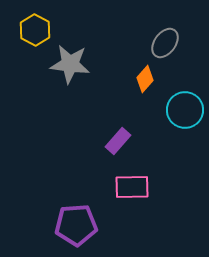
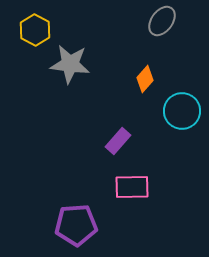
gray ellipse: moved 3 px left, 22 px up
cyan circle: moved 3 px left, 1 px down
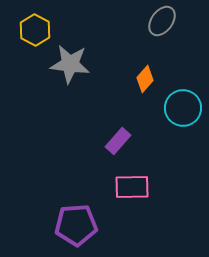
cyan circle: moved 1 px right, 3 px up
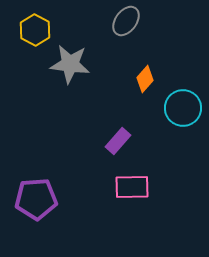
gray ellipse: moved 36 px left
purple pentagon: moved 40 px left, 26 px up
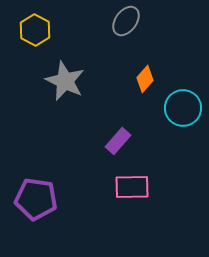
gray star: moved 5 px left, 17 px down; rotated 18 degrees clockwise
purple pentagon: rotated 12 degrees clockwise
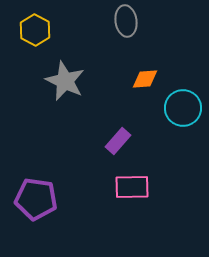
gray ellipse: rotated 44 degrees counterclockwise
orange diamond: rotated 44 degrees clockwise
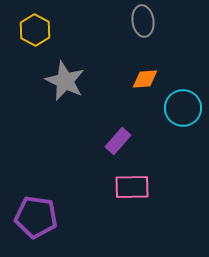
gray ellipse: moved 17 px right
purple pentagon: moved 18 px down
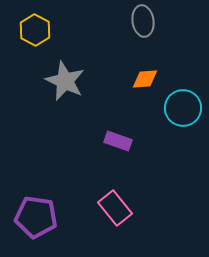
purple rectangle: rotated 68 degrees clockwise
pink rectangle: moved 17 px left, 21 px down; rotated 52 degrees clockwise
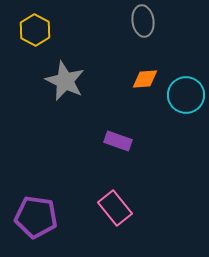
cyan circle: moved 3 px right, 13 px up
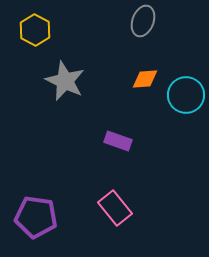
gray ellipse: rotated 28 degrees clockwise
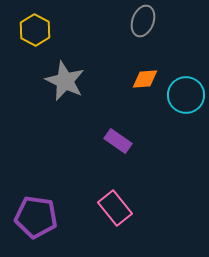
purple rectangle: rotated 16 degrees clockwise
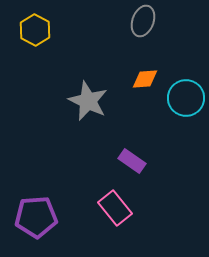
gray star: moved 23 px right, 20 px down
cyan circle: moved 3 px down
purple rectangle: moved 14 px right, 20 px down
purple pentagon: rotated 12 degrees counterclockwise
